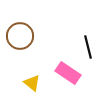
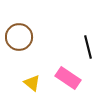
brown circle: moved 1 px left, 1 px down
pink rectangle: moved 5 px down
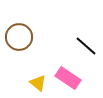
black line: moved 2 px left, 1 px up; rotated 35 degrees counterclockwise
yellow triangle: moved 6 px right
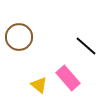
pink rectangle: rotated 15 degrees clockwise
yellow triangle: moved 1 px right, 2 px down
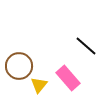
brown circle: moved 29 px down
yellow triangle: rotated 30 degrees clockwise
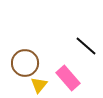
brown circle: moved 6 px right, 3 px up
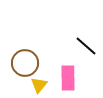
pink rectangle: rotated 40 degrees clockwise
